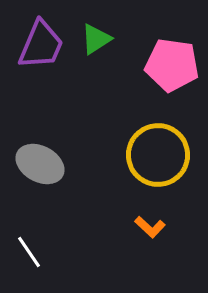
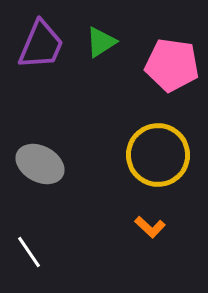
green triangle: moved 5 px right, 3 px down
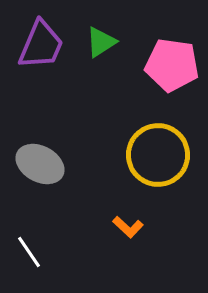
orange L-shape: moved 22 px left
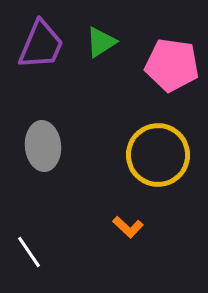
gray ellipse: moved 3 px right, 18 px up; rotated 57 degrees clockwise
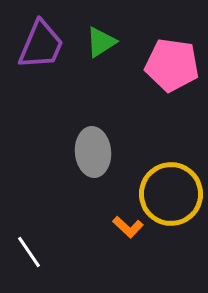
gray ellipse: moved 50 px right, 6 px down
yellow circle: moved 13 px right, 39 px down
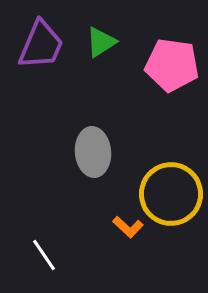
white line: moved 15 px right, 3 px down
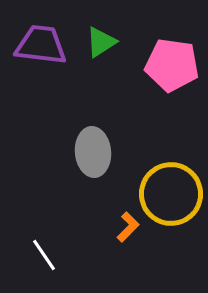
purple trapezoid: rotated 106 degrees counterclockwise
orange L-shape: rotated 88 degrees counterclockwise
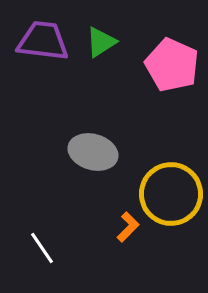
purple trapezoid: moved 2 px right, 4 px up
pink pentagon: rotated 16 degrees clockwise
gray ellipse: rotated 69 degrees counterclockwise
white line: moved 2 px left, 7 px up
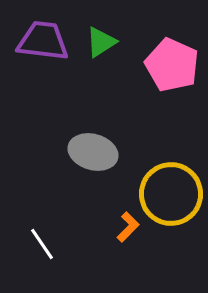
white line: moved 4 px up
